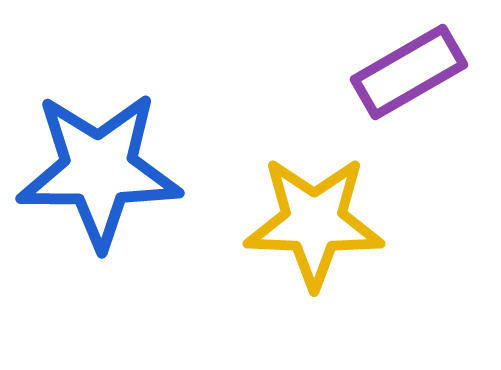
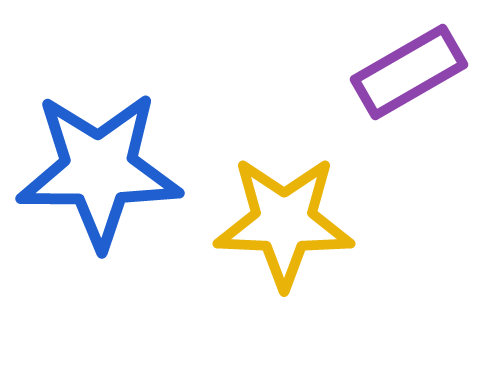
yellow star: moved 30 px left
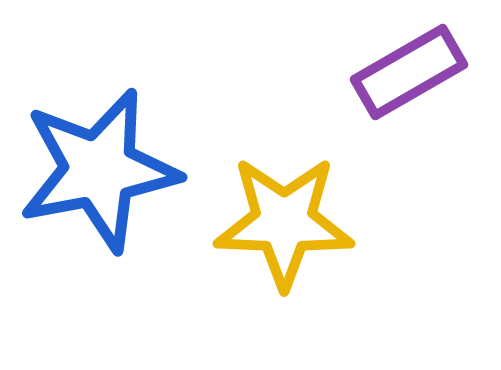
blue star: rotated 11 degrees counterclockwise
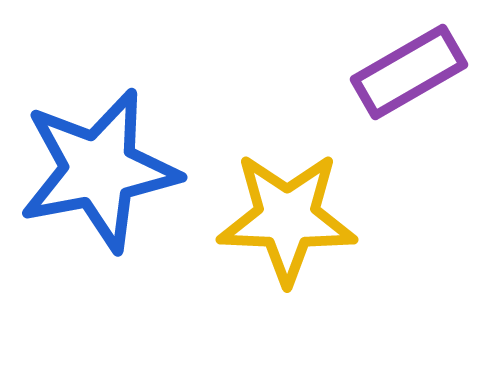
yellow star: moved 3 px right, 4 px up
